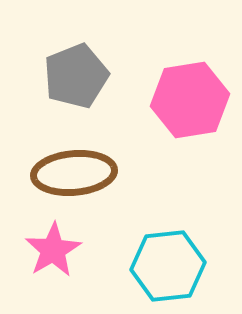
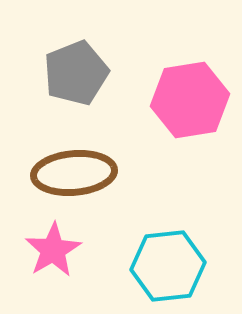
gray pentagon: moved 3 px up
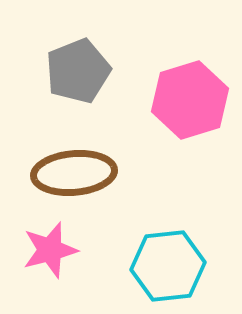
gray pentagon: moved 2 px right, 2 px up
pink hexagon: rotated 8 degrees counterclockwise
pink star: moved 3 px left; rotated 16 degrees clockwise
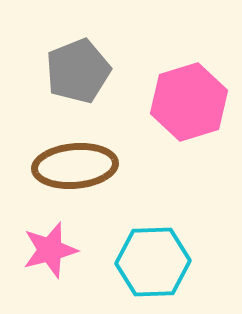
pink hexagon: moved 1 px left, 2 px down
brown ellipse: moved 1 px right, 7 px up
cyan hexagon: moved 15 px left, 4 px up; rotated 4 degrees clockwise
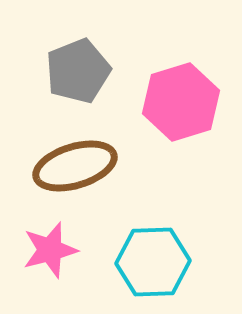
pink hexagon: moved 8 px left
brown ellipse: rotated 12 degrees counterclockwise
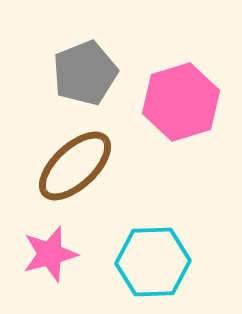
gray pentagon: moved 7 px right, 2 px down
brown ellipse: rotated 26 degrees counterclockwise
pink star: moved 4 px down
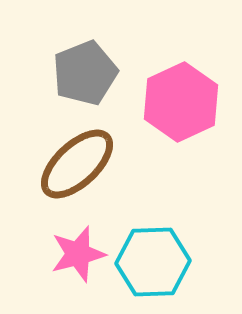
pink hexagon: rotated 8 degrees counterclockwise
brown ellipse: moved 2 px right, 2 px up
pink star: moved 28 px right
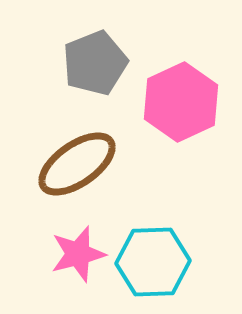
gray pentagon: moved 10 px right, 10 px up
brown ellipse: rotated 8 degrees clockwise
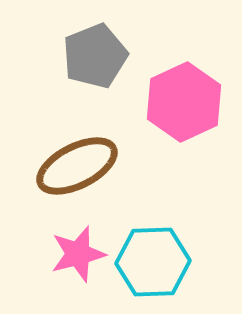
gray pentagon: moved 7 px up
pink hexagon: moved 3 px right
brown ellipse: moved 2 px down; rotated 8 degrees clockwise
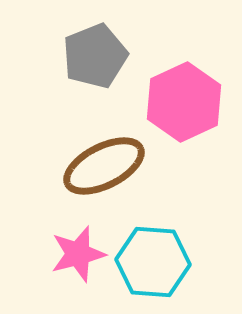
brown ellipse: moved 27 px right
cyan hexagon: rotated 6 degrees clockwise
